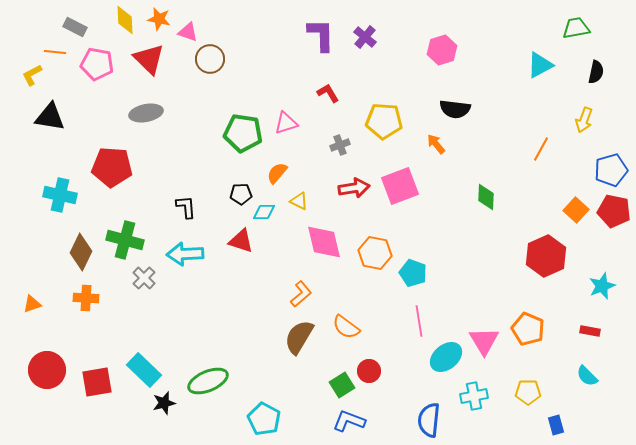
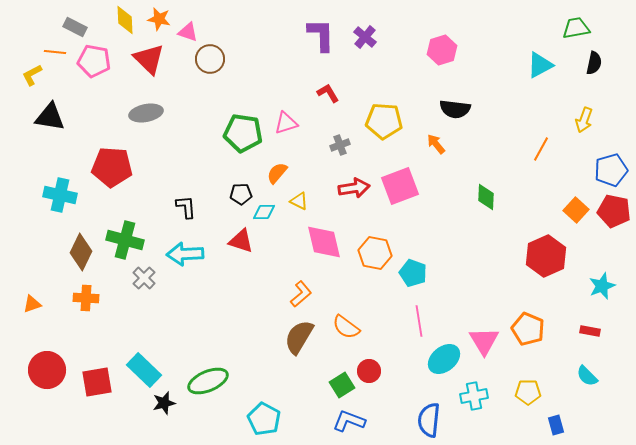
pink pentagon at (97, 64): moved 3 px left, 3 px up
black semicircle at (596, 72): moved 2 px left, 9 px up
cyan ellipse at (446, 357): moved 2 px left, 2 px down
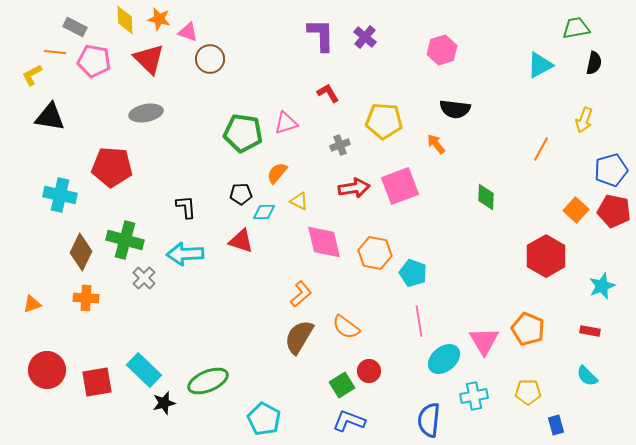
red hexagon at (546, 256): rotated 6 degrees counterclockwise
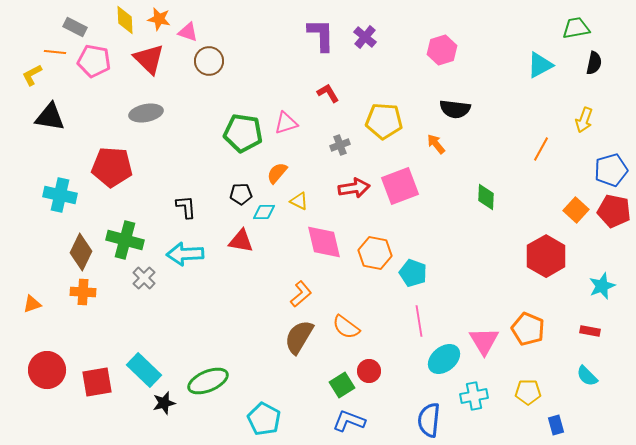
brown circle at (210, 59): moved 1 px left, 2 px down
red triangle at (241, 241): rotated 8 degrees counterclockwise
orange cross at (86, 298): moved 3 px left, 6 px up
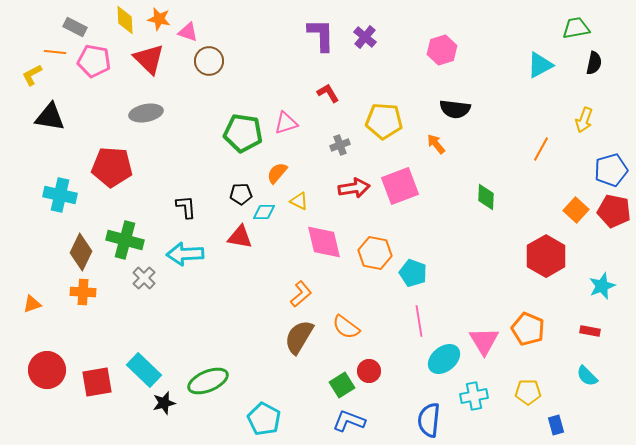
red triangle at (241, 241): moved 1 px left, 4 px up
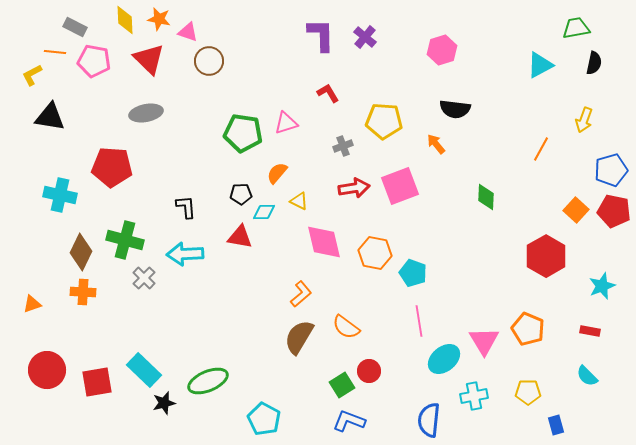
gray cross at (340, 145): moved 3 px right, 1 px down
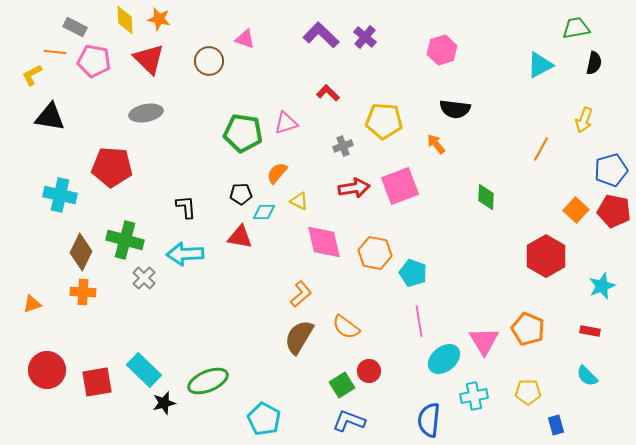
pink triangle at (188, 32): moved 57 px right, 7 px down
purple L-shape at (321, 35): rotated 45 degrees counterclockwise
red L-shape at (328, 93): rotated 15 degrees counterclockwise
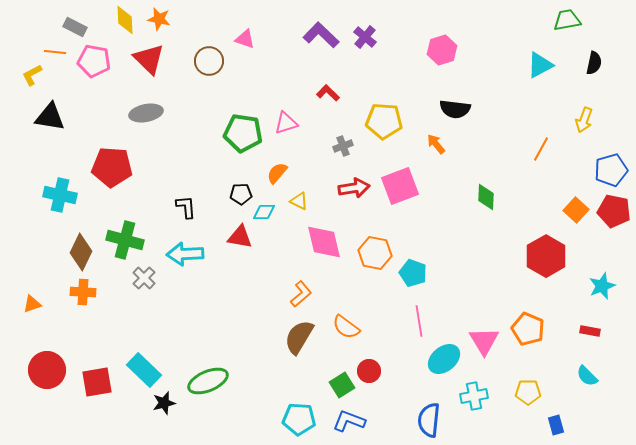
green trapezoid at (576, 28): moved 9 px left, 8 px up
cyan pentagon at (264, 419): moved 35 px right; rotated 24 degrees counterclockwise
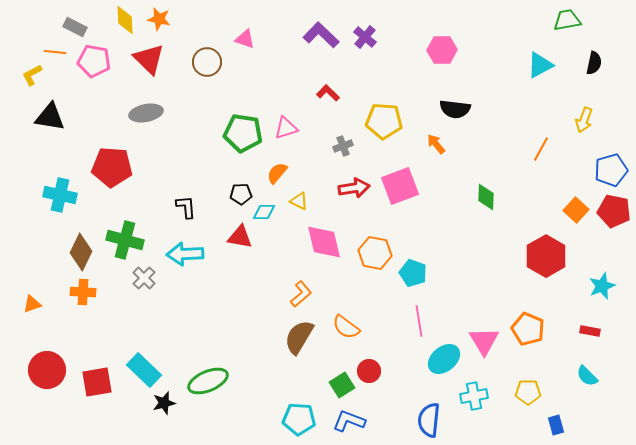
pink hexagon at (442, 50): rotated 16 degrees clockwise
brown circle at (209, 61): moved 2 px left, 1 px down
pink triangle at (286, 123): moved 5 px down
